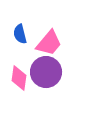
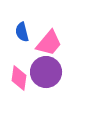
blue semicircle: moved 2 px right, 2 px up
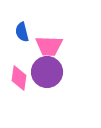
pink trapezoid: moved 3 px down; rotated 52 degrees clockwise
purple circle: moved 1 px right
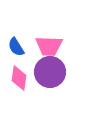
blue semicircle: moved 6 px left, 15 px down; rotated 18 degrees counterclockwise
purple circle: moved 3 px right
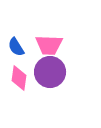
pink trapezoid: moved 1 px up
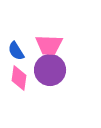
blue semicircle: moved 4 px down
purple circle: moved 2 px up
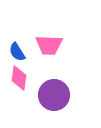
blue semicircle: moved 1 px right, 1 px down
purple circle: moved 4 px right, 25 px down
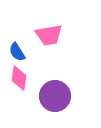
pink trapezoid: moved 10 px up; rotated 12 degrees counterclockwise
purple circle: moved 1 px right, 1 px down
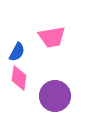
pink trapezoid: moved 3 px right, 2 px down
blue semicircle: rotated 120 degrees counterclockwise
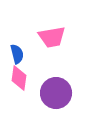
blue semicircle: moved 2 px down; rotated 42 degrees counterclockwise
purple circle: moved 1 px right, 3 px up
